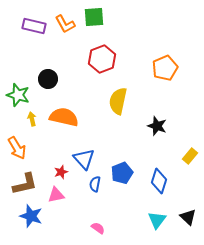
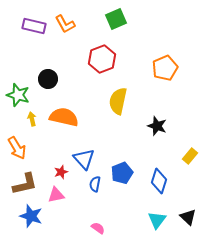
green square: moved 22 px right, 2 px down; rotated 20 degrees counterclockwise
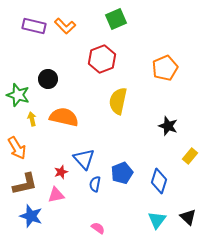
orange L-shape: moved 2 px down; rotated 15 degrees counterclockwise
black star: moved 11 px right
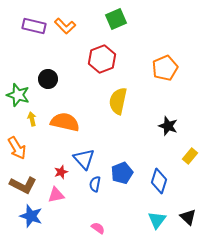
orange semicircle: moved 1 px right, 5 px down
brown L-shape: moved 2 px left, 1 px down; rotated 40 degrees clockwise
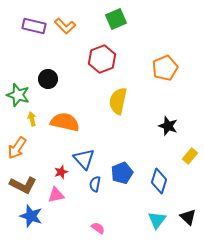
orange arrow: rotated 65 degrees clockwise
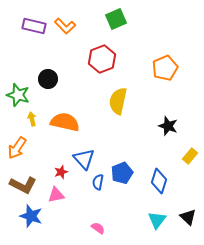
blue semicircle: moved 3 px right, 2 px up
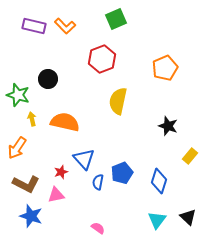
brown L-shape: moved 3 px right, 1 px up
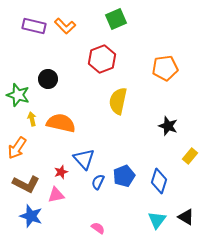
orange pentagon: rotated 15 degrees clockwise
orange semicircle: moved 4 px left, 1 px down
blue pentagon: moved 2 px right, 3 px down
blue semicircle: rotated 14 degrees clockwise
black triangle: moved 2 px left; rotated 12 degrees counterclockwise
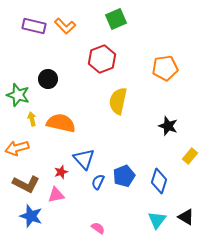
orange arrow: rotated 40 degrees clockwise
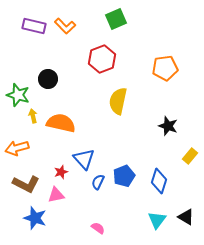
yellow arrow: moved 1 px right, 3 px up
blue star: moved 4 px right, 2 px down
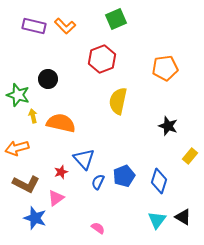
pink triangle: moved 3 px down; rotated 24 degrees counterclockwise
black triangle: moved 3 px left
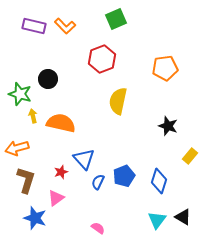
green star: moved 2 px right, 1 px up
brown L-shape: moved 4 px up; rotated 100 degrees counterclockwise
